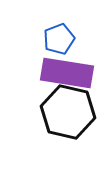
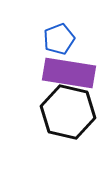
purple rectangle: moved 2 px right
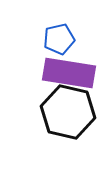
blue pentagon: rotated 8 degrees clockwise
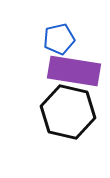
purple rectangle: moved 5 px right, 2 px up
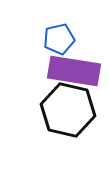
black hexagon: moved 2 px up
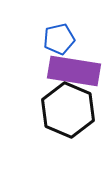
black hexagon: rotated 10 degrees clockwise
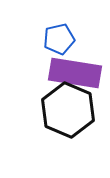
purple rectangle: moved 1 px right, 2 px down
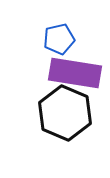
black hexagon: moved 3 px left, 3 px down
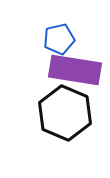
purple rectangle: moved 3 px up
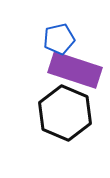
purple rectangle: rotated 9 degrees clockwise
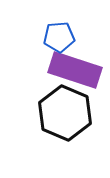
blue pentagon: moved 2 px up; rotated 8 degrees clockwise
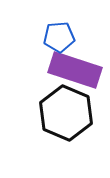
black hexagon: moved 1 px right
